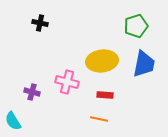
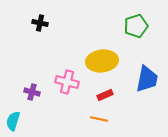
blue trapezoid: moved 3 px right, 15 px down
red rectangle: rotated 28 degrees counterclockwise
cyan semicircle: rotated 48 degrees clockwise
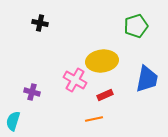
pink cross: moved 8 px right, 2 px up; rotated 15 degrees clockwise
orange line: moved 5 px left; rotated 24 degrees counterclockwise
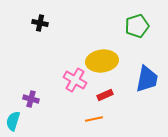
green pentagon: moved 1 px right
purple cross: moved 1 px left, 7 px down
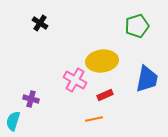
black cross: rotated 21 degrees clockwise
